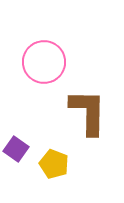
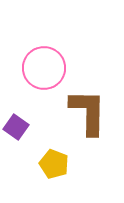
pink circle: moved 6 px down
purple square: moved 22 px up
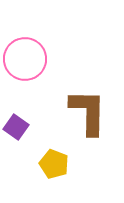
pink circle: moved 19 px left, 9 px up
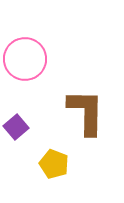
brown L-shape: moved 2 px left
purple square: rotated 15 degrees clockwise
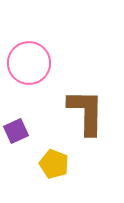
pink circle: moved 4 px right, 4 px down
purple square: moved 4 px down; rotated 15 degrees clockwise
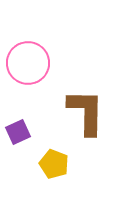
pink circle: moved 1 px left
purple square: moved 2 px right, 1 px down
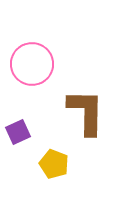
pink circle: moved 4 px right, 1 px down
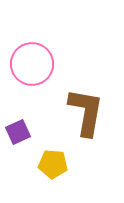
brown L-shape: rotated 9 degrees clockwise
yellow pentagon: moved 1 px left; rotated 16 degrees counterclockwise
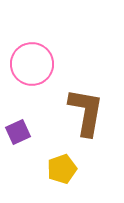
yellow pentagon: moved 9 px right, 5 px down; rotated 24 degrees counterclockwise
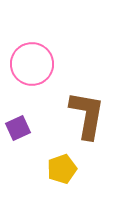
brown L-shape: moved 1 px right, 3 px down
purple square: moved 4 px up
